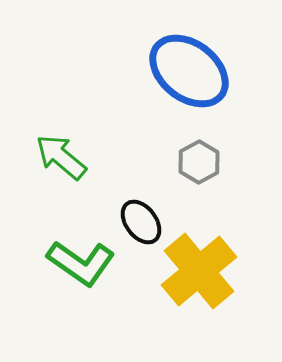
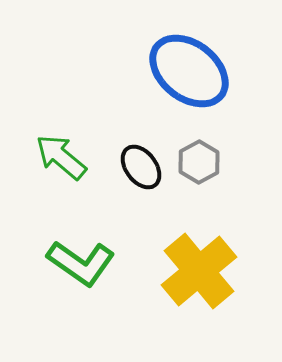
black ellipse: moved 55 px up
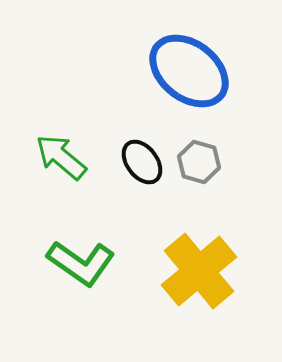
gray hexagon: rotated 15 degrees counterclockwise
black ellipse: moved 1 px right, 5 px up
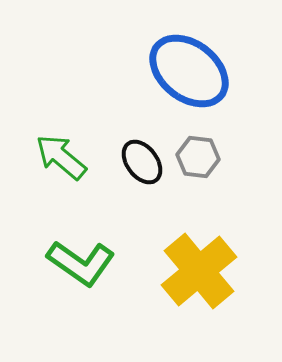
gray hexagon: moved 1 px left, 5 px up; rotated 9 degrees counterclockwise
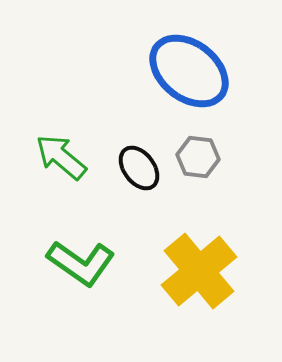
black ellipse: moved 3 px left, 6 px down
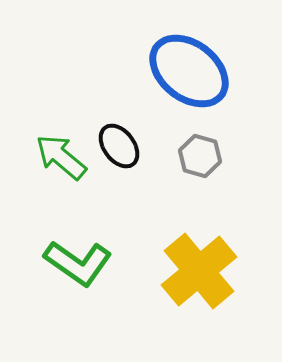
gray hexagon: moved 2 px right, 1 px up; rotated 9 degrees clockwise
black ellipse: moved 20 px left, 22 px up
green L-shape: moved 3 px left
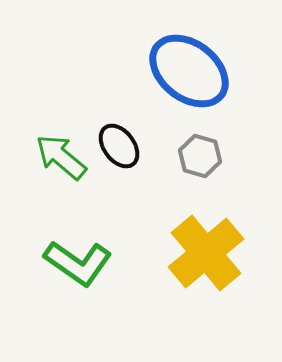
yellow cross: moved 7 px right, 18 px up
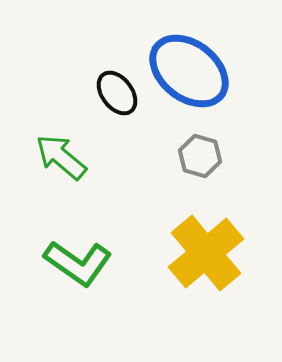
black ellipse: moved 2 px left, 53 px up
